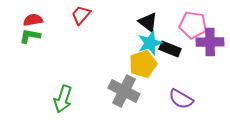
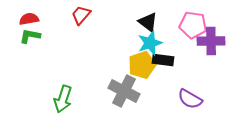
red semicircle: moved 4 px left, 1 px up
purple cross: moved 1 px right, 1 px up
black rectangle: moved 7 px left, 11 px down; rotated 15 degrees counterclockwise
yellow pentagon: moved 1 px left, 1 px down
purple semicircle: moved 9 px right
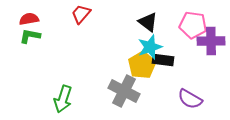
red trapezoid: moved 1 px up
cyan star: moved 4 px down
yellow pentagon: rotated 12 degrees counterclockwise
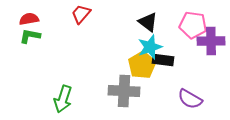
gray cross: rotated 24 degrees counterclockwise
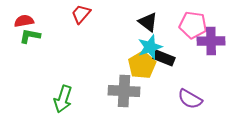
red semicircle: moved 5 px left, 2 px down
black rectangle: moved 1 px right, 2 px up; rotated 15 degrees clockwise
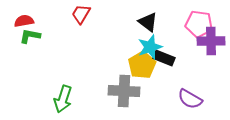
red trapezoid: rotated 10 degrees counterclockwise
pink pentagon: moved 6 px right, 1 px up
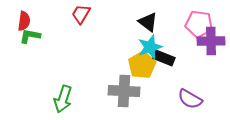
red semicircle: rotated 108 degrees clockwise
